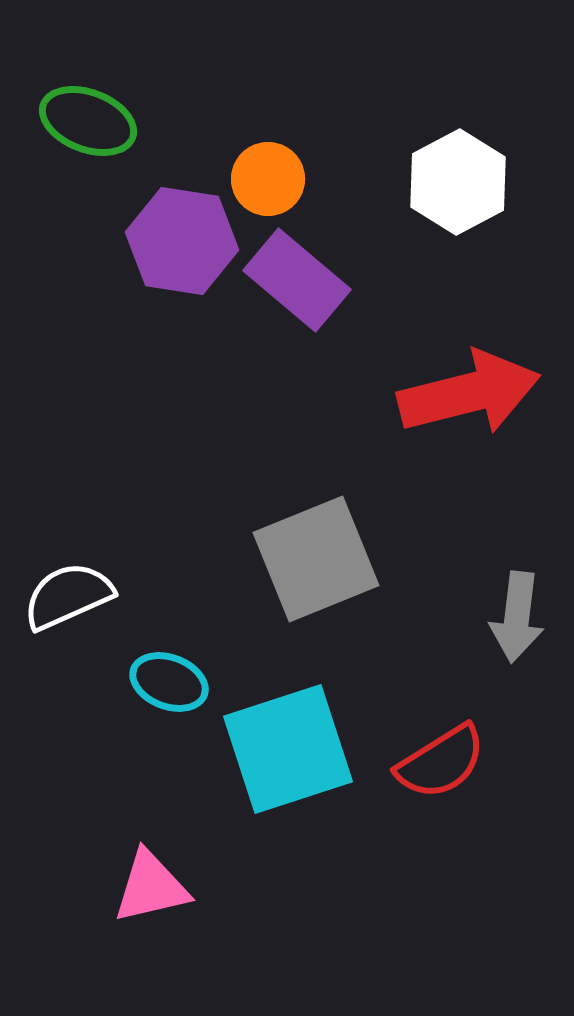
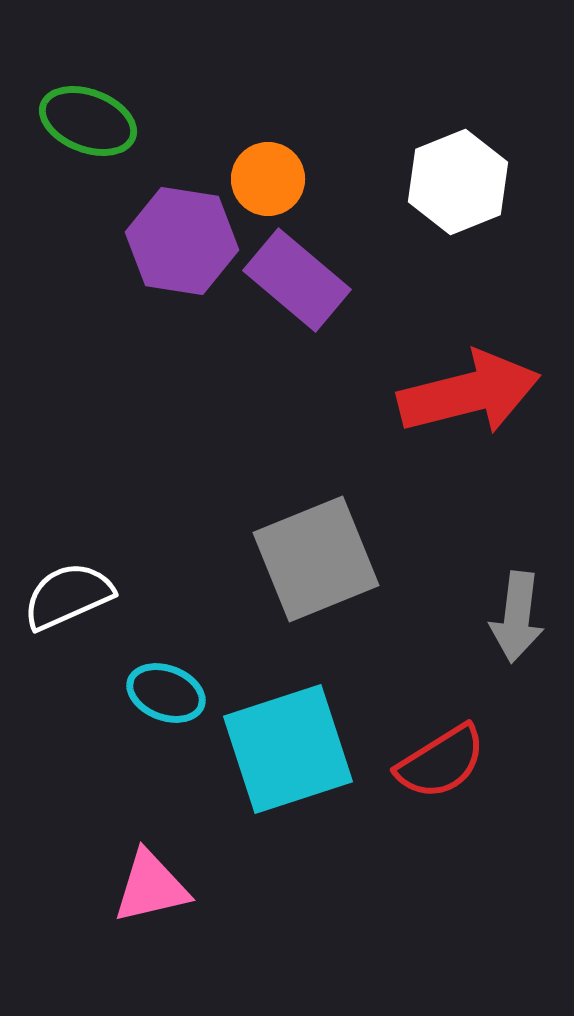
white hexagon: rotated 6 degrees clockwise
cyan ellipse: moved 3 px left, 11 px down
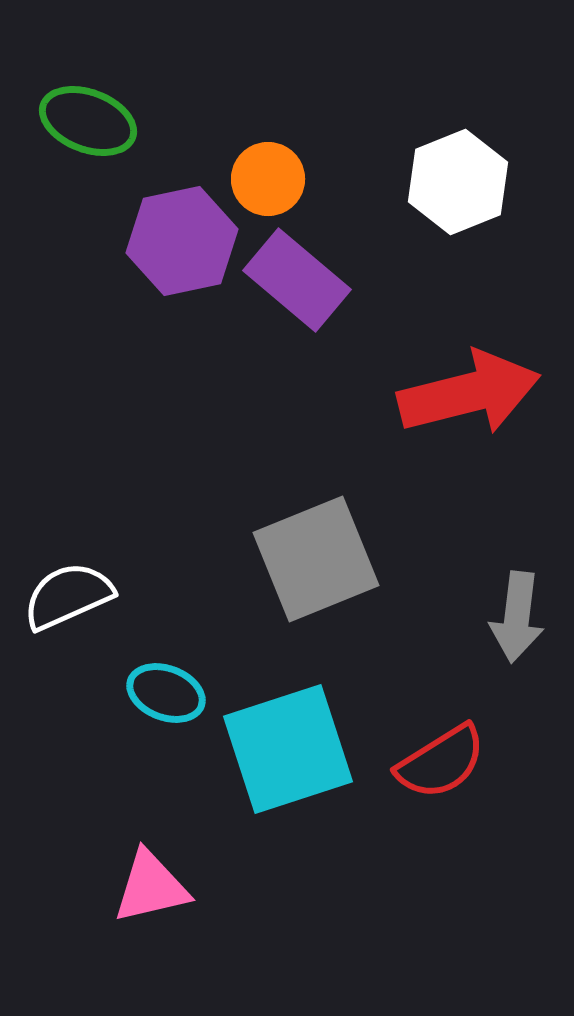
purple hexagon: rotated 21 degrees counterclockwise
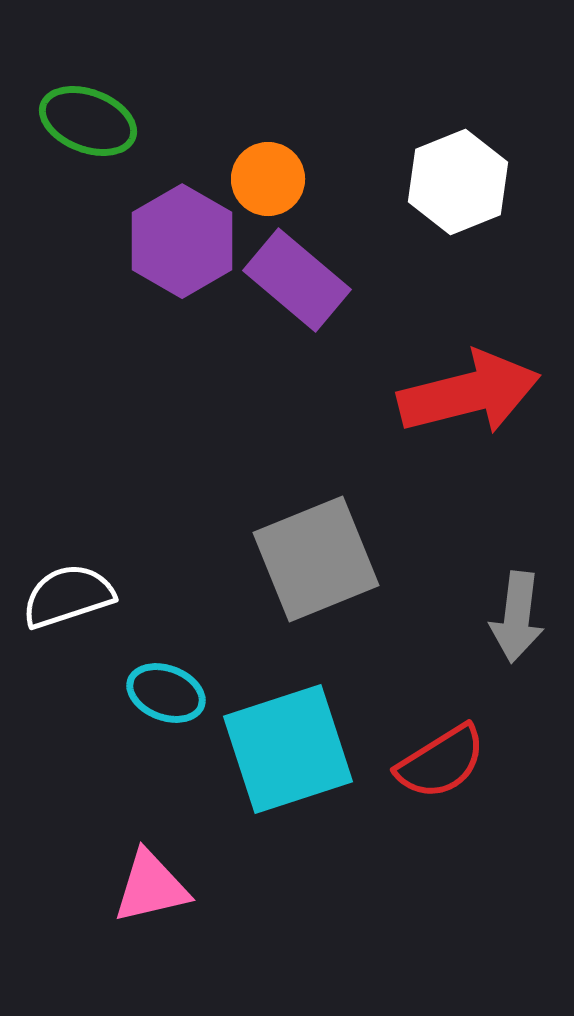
purple hexagon: rotated 18 degrees counterclockwise
white semicircle: rotated 6 degrees clockwise
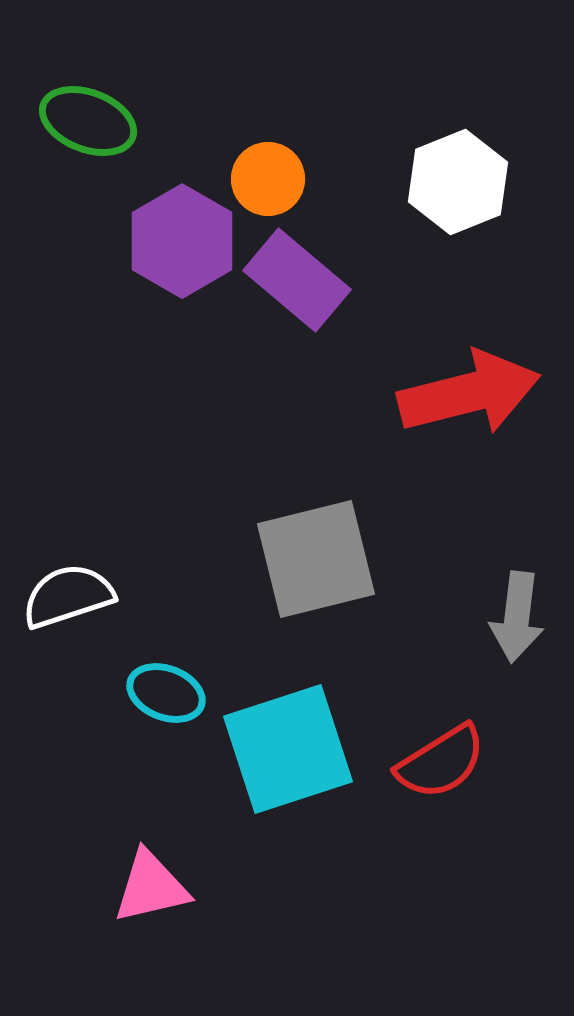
gray square: rotated 8 degrees clockwise
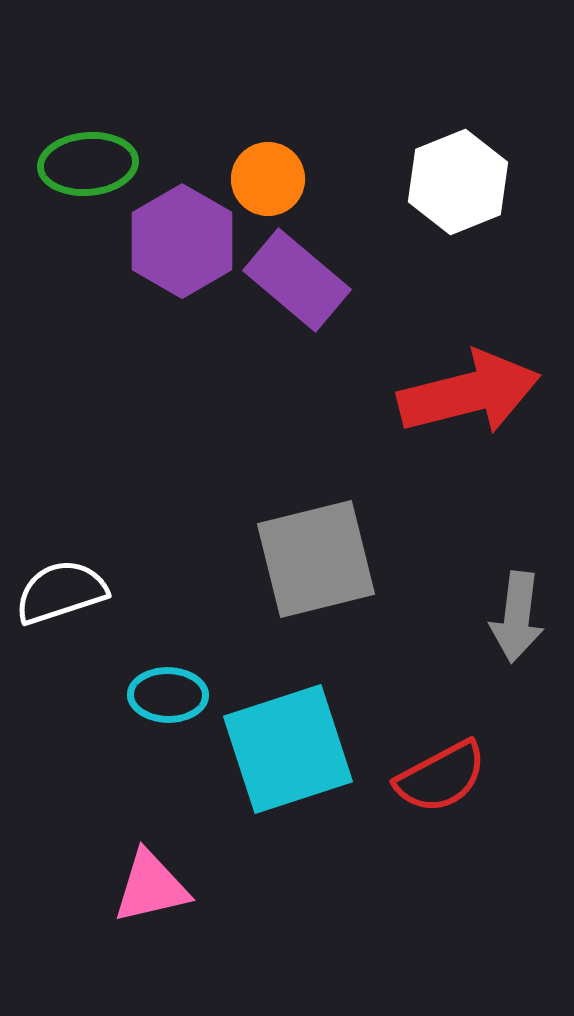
green ellipse: moved 43 px down; rotated 26 degrees counterclockwise
white semicircle: moved 7 px left, 4 px up
cyan ellipse: moved 2 px right, 2 px down; rotated 20 degrees counterclockwise
red semicircle: moved 15 px down; rotated 4 degrees clockwise
